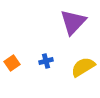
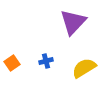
yellow semicircle: moved 1 px right, 1 px down
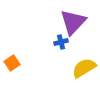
blue cross: moved 15 px right, 19 px up
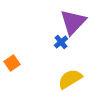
blue cross: rotated 24 degrees counterclockwise
yellow semicircle: moved 14 px left, 11 px down
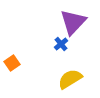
blue cross: moved 2 px down
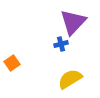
blue cross: rotated 24 degrees clockwise
